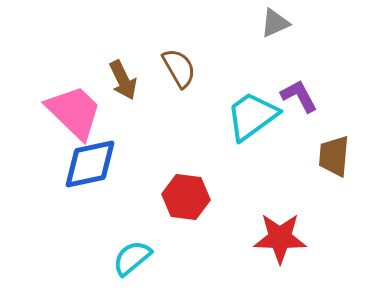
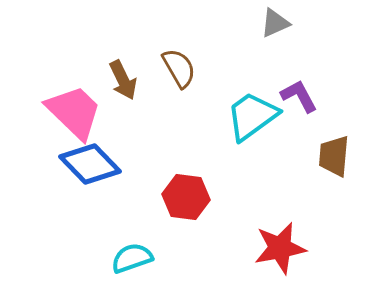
blue diamond: rotated 58 degrees clockwise
red star: moved 10 px down; rotated 12 degrees counterclockwise
cyan semicircle: rotated 21 degrees clockwise
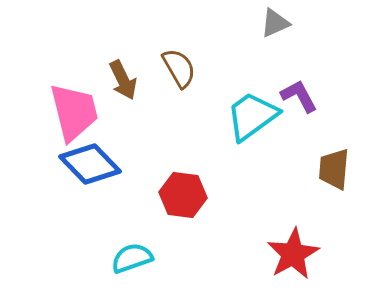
pink trapezoid: rotated 32 degrees clockwise
brown trapezoid: moved 13 px down
red hexagon: moved 3 px left, 2 px up
red star: moved 13 px right, 6 px down; rotated 18 degrees counterclockwise
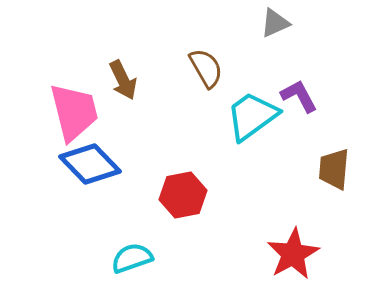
brown semicircle: moved 27 px right
red hexagon: rotated 18 degrees counterclockwise
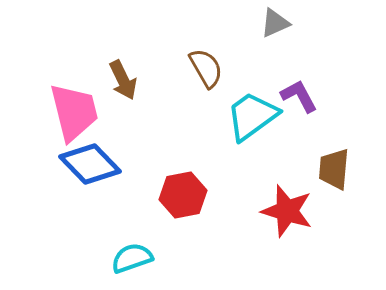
red star: moved 6 px left, 43 px up; rotated 26 degrees counterclockwise
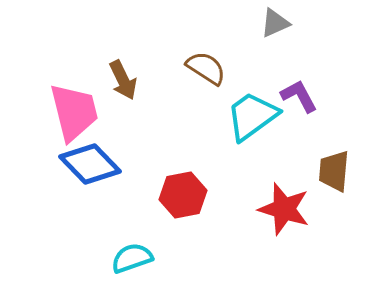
brown semicircle: rotated 27 degrees counterclockwise
brown trapezoid: moved 2 px down
red star: moved 3 px left, 2 px up
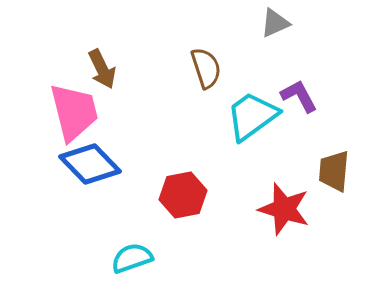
brown semicircle: rotated 39 degrees clockwise
brown arrow: moved 21 px left, 11 px up
